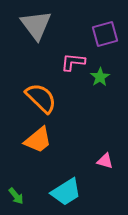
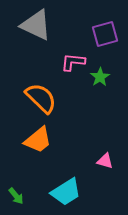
gray triangle: rotated 28 degrees counterclockwise
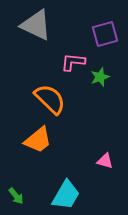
green star: rotated 12 degrees clockwise
orange semicircle: moved 9 px right, 1 px down
cyan trapezoid: moved 3 px down; rotated 28 degrees counterclockwise
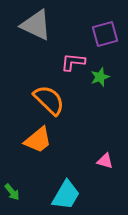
orange semicircle: moved 1 px left, 1 px down
green arrow: moved 4 px left, 4 px up
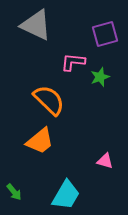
orange trapezoid: moved 2 px right, 1 px down
green arrow: moved 2 px right
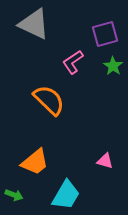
gray triangle: moved 2 px left, 1 px up
pink L-shape: rotated 40 degrees counterclockwise
green star: moved 13 px right, 11 px up; rotated 18 degrees counterclockwise
orange trapezoid: moved 5 px left, 21 px down
green arrow: moved 3 px down; rotated 30 degrees counterclockwise
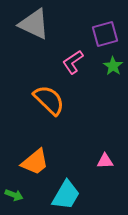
pink triangle: rotated 18 degrees counterclockwise
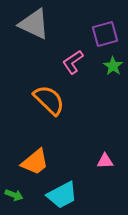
cyan trapezoid: moved 4 px left; rotated 32 degrees clockwise
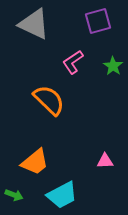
purple square: moved 7 px left, 13 px up
